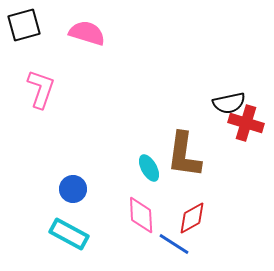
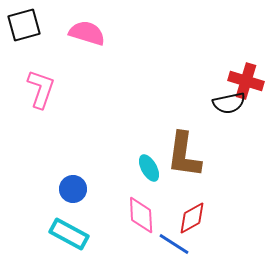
red cross: moved 42 px up
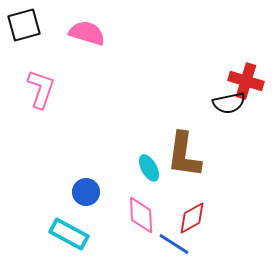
blue circle: moved 13 px right, 3 px down
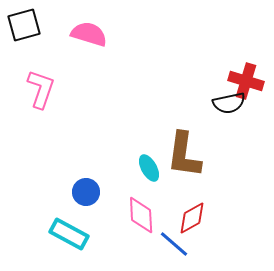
pink semicircle: moved 2 px right, 1 px down
blue line: rotated 8 degrees clockwise
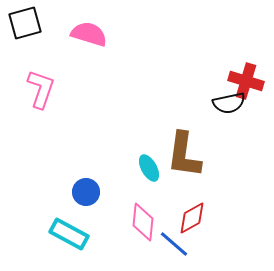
black square: moved 1 px right, 2 px up
pink diamond: moved 2 px right, 7 px down; rotated 9 degrees clockwise
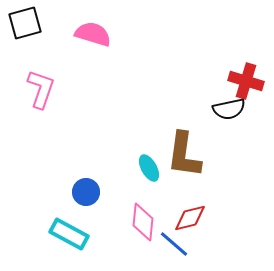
pink semicircle: moved 4 px right
black semicircle: moved 6 px down
red diamond: moved 2 px left; rotated 16 degrees clockwise
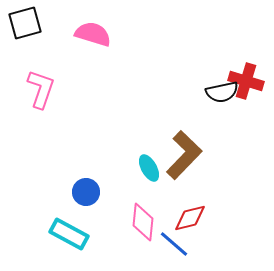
black semicircle: moved 7 px left, 17 px up
brown L-shape: rotated 144 degrees counterclockwise
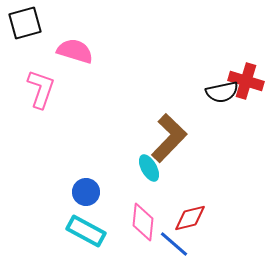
pink semicircle: moved 18 px left, 17 px down
brown L-shape: moved 15 px left, 17 px up
cyan rectangle: moved 17 px right, 3 px up
